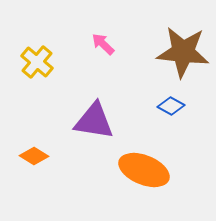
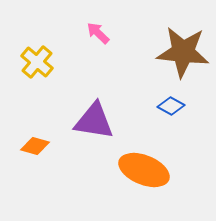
pink arrow: moved 5 px left, 11 px up
orange diamond: moved 1 px right, 10 px up; rotated 16 degrees counterclockwise
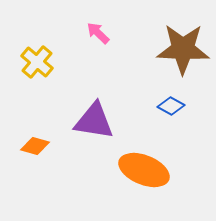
brown star: moved 3 px up; rotated 4 degrees counterclockwise
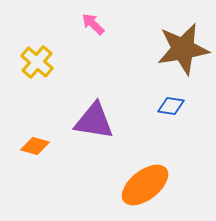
pink arrow: moved 5 px left, 9 px up
brown star: rotated 12 degrees counterclockwise
blue diamond: rotated 20 degrees counterclockwise
orange ellipse: moved 1 px right, 15 px down; rotated 60 degrees counterclockwise
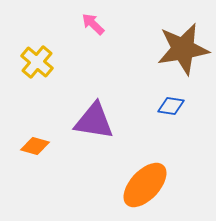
orange ellipse: rotated 9 degrees counterclockwise
